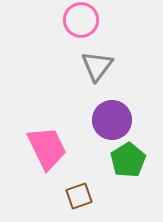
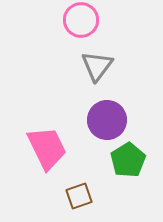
purple circle: moved 5 px left
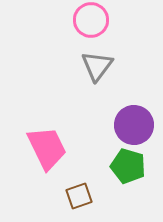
pink circle: moved 10 px right
purple circle: moved 27 px right, 5 px down
green pentagon: moved 6 px down; rotated 24 degrees counterclockwise
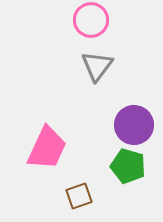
pink trapezoid: rotated 51 degrees clockwise
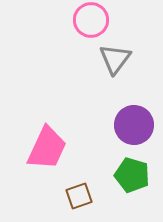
gray triangle: moved 18 px right, 7 px up
green pentagon: moved 4 px right, 9 px down
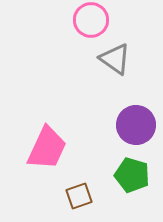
gray triangle: rotated 32 degrees counterclockwise
purple circle: moved 2 px right
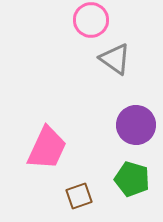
green pentagon: moved 4 px down
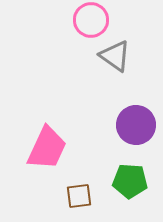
gray triangle: moved 3 px up
green pentagon: moved 2 px left, 2 px down; rotated 12 degrees counterclockwise
brown square: rotated 12 degrees clockwise
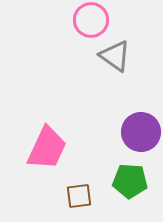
purple circle: moved 5 px right, 7 px down
